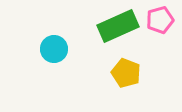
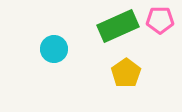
pink pentagon: rotated 16 degrees clockwise
yellow pentagon: rotated 16 degrees clockwise
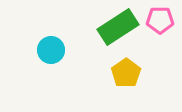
green rectangle: moved 1 px down; rotated 9 degrees counterclockwise
cyan circle: moved 3 px left, 1 px down
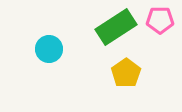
green rectangle: moved 2 px left
cyan circle: moved 2 px left, 1 px up
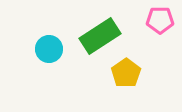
green rectangle: moved 16 px left, 9 px down
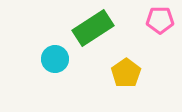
green rectangle: moved 7 px left, 8 px up
cyan circle: moved 6 px right, 10 px down
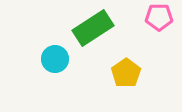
pink pentagon: moved 1 px left, 3 px up
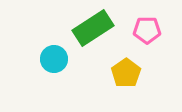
pink pentagon: moved 12 px left, 13 px down
cyan circle: moved 1 px left
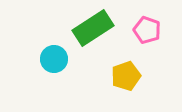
pink pentagon: rotated 20 degrees clockwise
yellow pentagon: moved 3 px down; rotated 16 degrees clockwise
